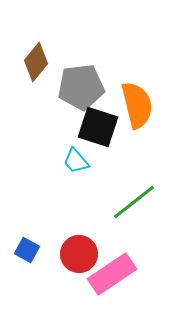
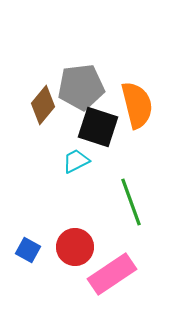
brown diamond: moved 7 px right, 43 px down
cyan trapezoid: rotated 104 degrees clockwise
green line: moved 3 px left; rotated 72 degrees counterclockwise
blue square: moved 1 px right
red circle: moved 4 px left, 7 px up
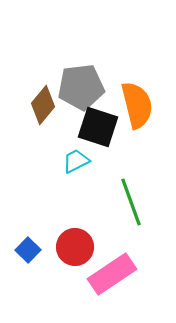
blue square: rotated 15 degrees clockwise
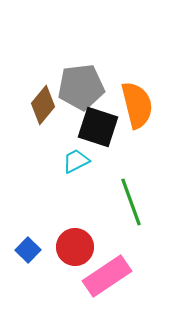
pink rectangle: moved 5 px left, 2 px down
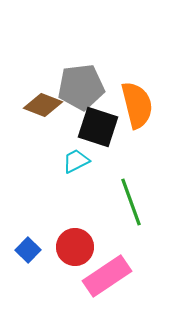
brown diamond: rotated 72 degrees clockwise
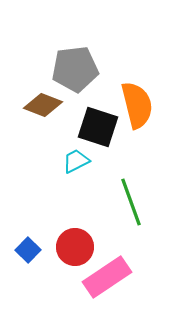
gray pentagon: moved 6 px left, 18 px up
pink rectangle: moved 1 px down
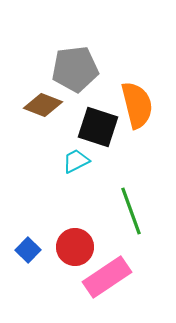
green line: moved 9 px down
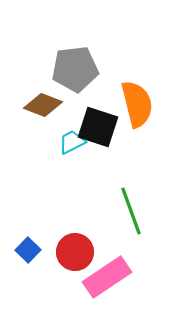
orange semicircle: moved 1 px up
cyan trapezoid: moved 4 px left, 19 px up
red circle: moved 5 px down
